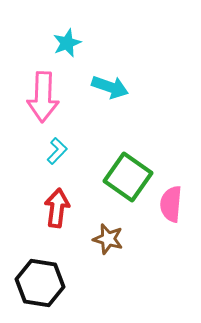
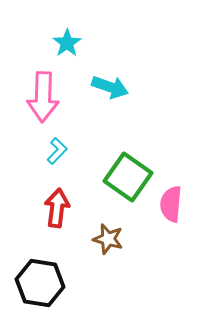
cyan star: rotated 12 degrees counterclockwise
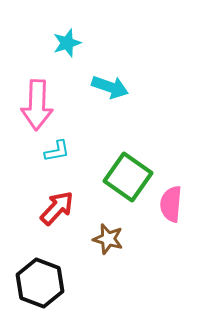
cyan star: rotated 16 degrees clockwise
pink arrow: moved 6 px left, 8 px down
cyan L-shape: rotated 36 degrees clockwise
red arrow: rotated 36 degrees clockwise
black hexagon: rotated 12 degrees clockwise
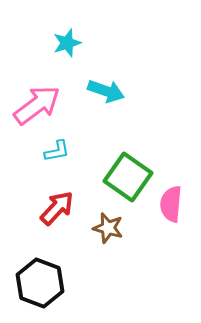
cyan arrow: moved 4 px left, 4 px down
pink arrow: rotated 129 degrees counterclockwise
brown star: moved 11 px up
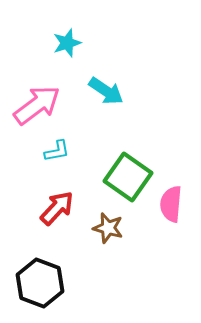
cyan arrow: rotated 15 degrees clockwise
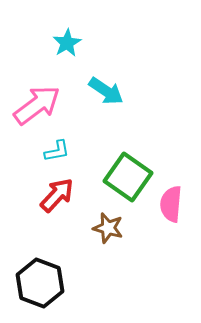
cyan star: rotated 12 degrees counterclockwise
red arrow: moved 13 px up
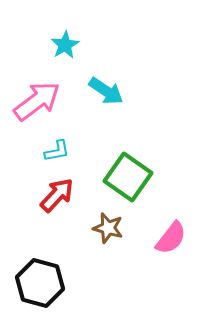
cyan star: moved 2 px left, 2 px down
pink arrow: moved 4 px up
pink semicircle: moved 34 px down; rotated 147 degrees counterclockwise
black hexagon: rotated 6 degrees counterclockwise
